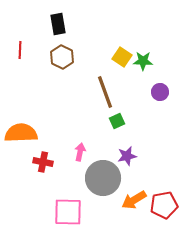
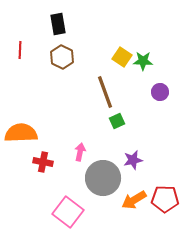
purple star: moved 6 px right, 4 px down
red pentagon: moved 1 px right, 6 px up; rotated 12 degrees clockwise
pink square: rotated 36 degrees clockwise
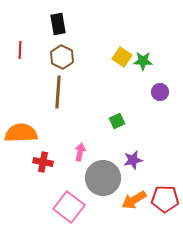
brown line: moved 47 px left; rotated 24 degrees clockwise
pink square: moved 1 px right, 5 px up
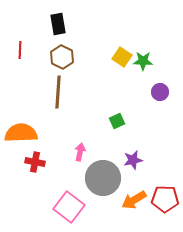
red cross: moved 8 px left
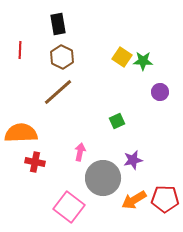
brown line: rotated 44 degrees clockwise
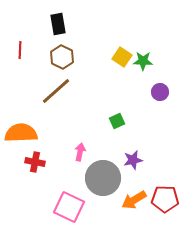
brown line: moved 2 px left, 1 px up
pink square: rotated 12 degrees counterclockwise
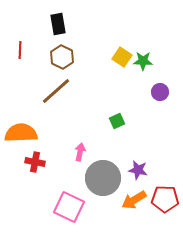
purple star: moved 5 px right, 10 px down; rotated 24 degrees clockwise
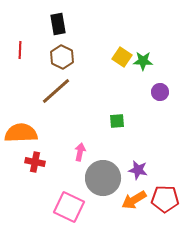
green square: rotated 21 degrees clockwise
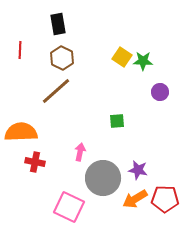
brown hexagon: moved 1 px down
orange semicircle: moved 1 px up
orange arrow: moved 1 px right, 1 px up
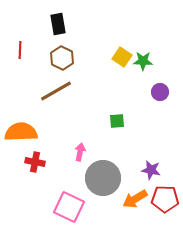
brown line: rotated 12 degrees clockwise
purple star: moved 13 px right
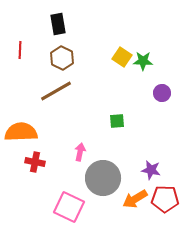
purple circle: moved 2 px right, 1 px down
